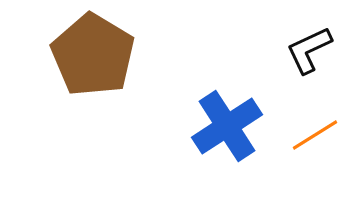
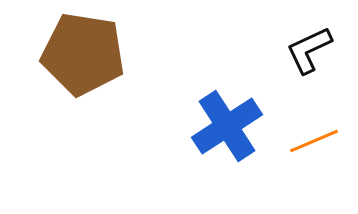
brown pentagon: moved 10 px left, 1 px up; rotated 22 degrees counterclockwise
orange line: moved 1 px left, 6 px down; rotated 9 degrees clockwise
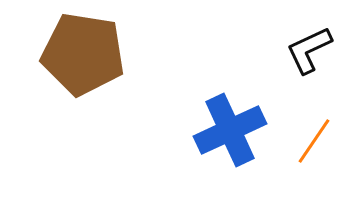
blue cross: moved 3 px right, 4 px down; rotated 8 degrees clockwise
orange line: rotated 33 degrees counterclockwise
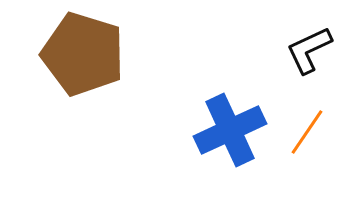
brown pentagon: rotated 8 degrees clockwise
orange line: moved 7 px left, 9 px up
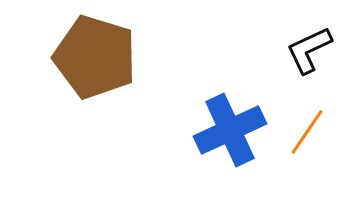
brown pentagon: moved 12 px right, 3 px down
